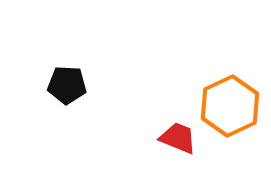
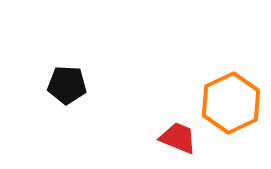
orange hexagon: moved 1 px right, 3 px up
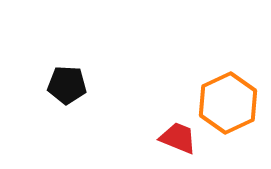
orange hexagon: moved 3 px left
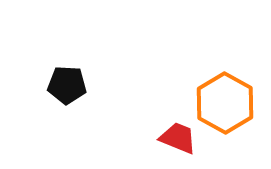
orange hexagon: moved 3 px left; rotated 6 degrees counterclockwise
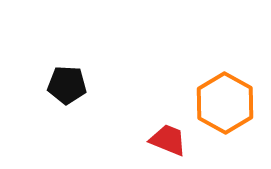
red trapezoid: moved 10 px left, 2 px down
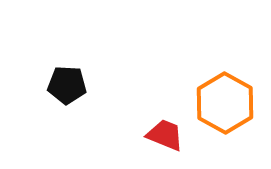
red trapezoid: moved 3 px left, 5 px up
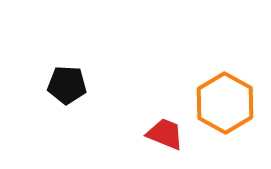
red trapezoid: moved 1 px up
